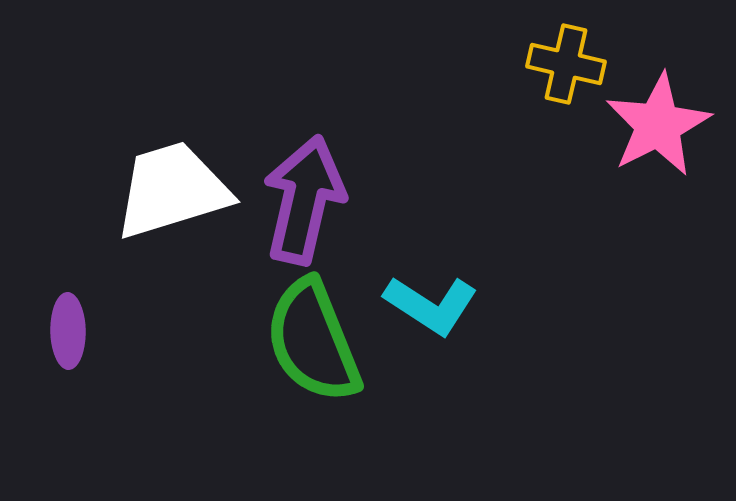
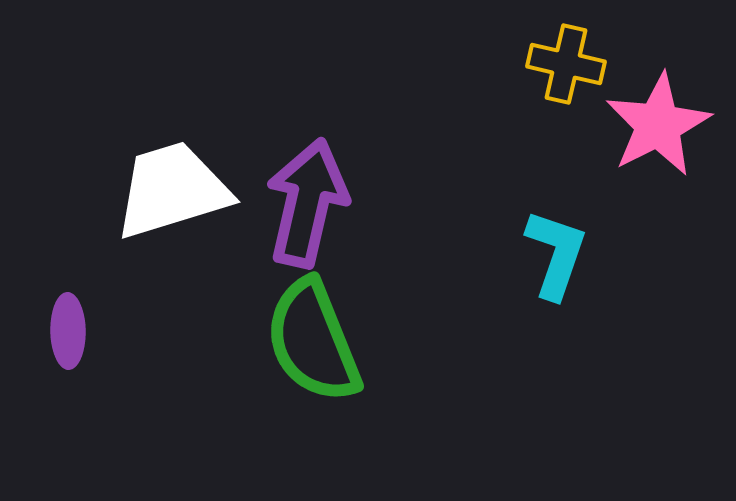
purple arrow: moved 3 px right, 3 px down
cyan L-shape: moved 125 px right, 51 px up; rotated 104 degrees counterclockwise
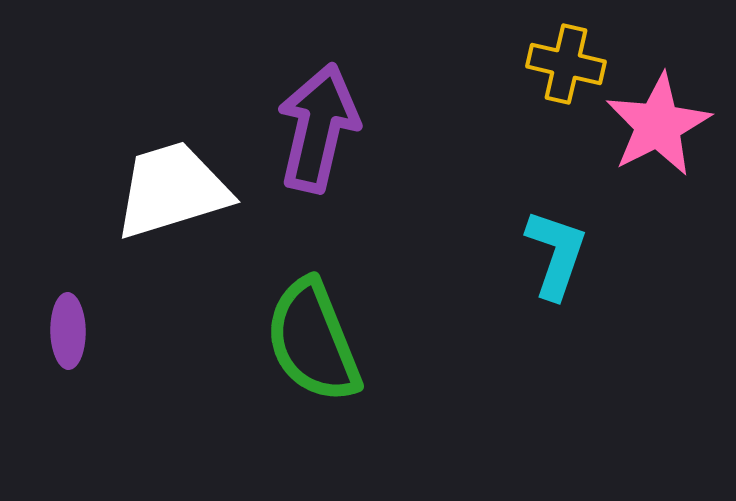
purple arrow: moved 11 px right, 75 px up
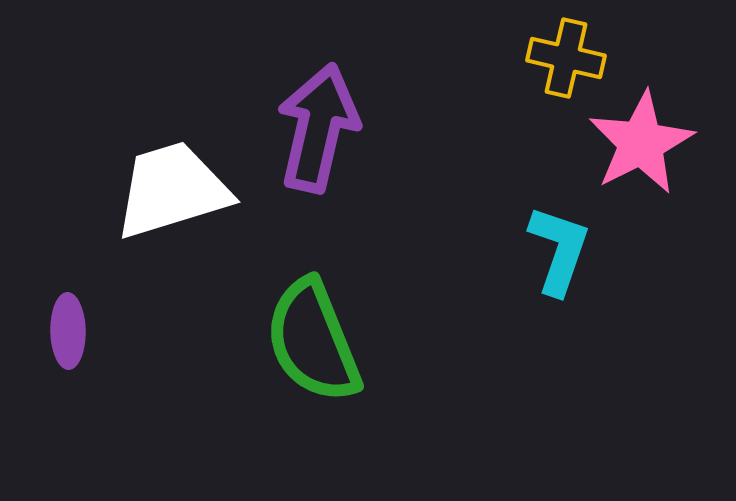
yellow cross: moved 6 px up
pink star: moved 17 px left, 18 px down
cyan L-shape: moved 3 px right, 4 px up
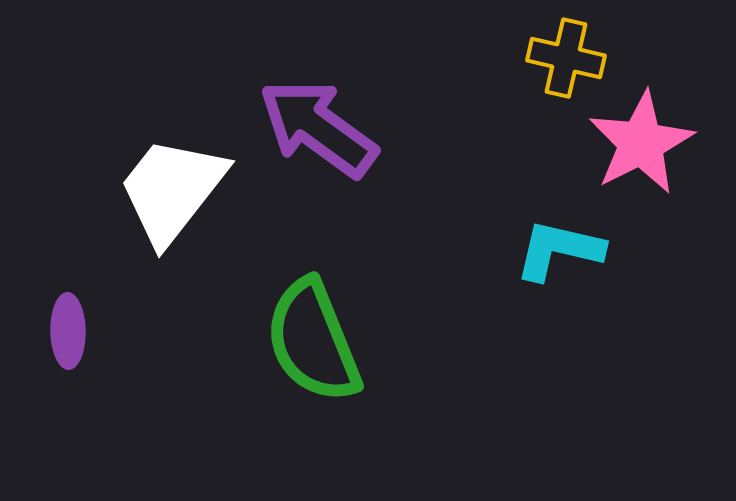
purple arrow: rotated 67 degrees counterclockwise
white trapezoid: rotated 35 degrees counterclockwise
cyan L-shape: rotated 96 degrees counterclockwise
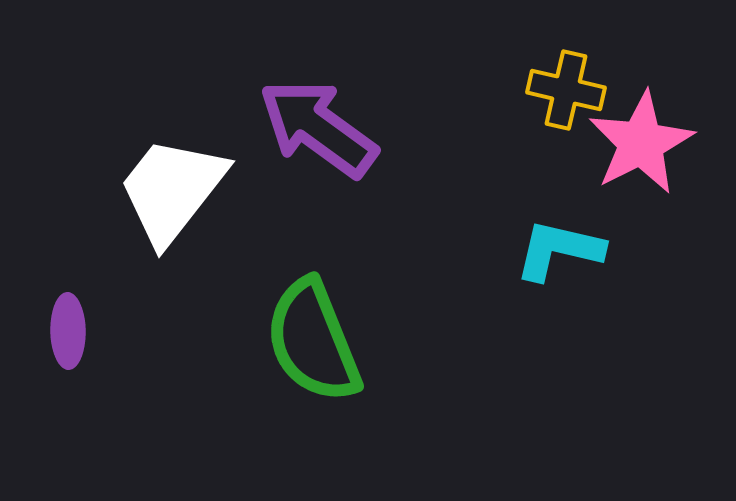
yellow cross: moved 32 px down
